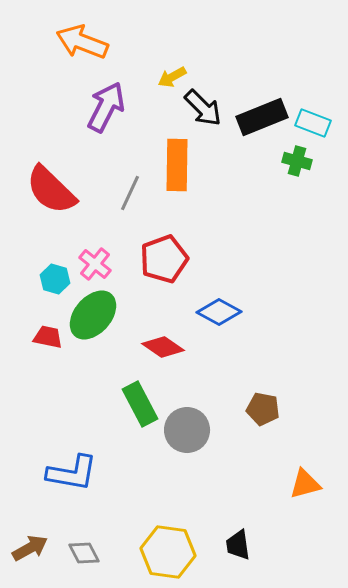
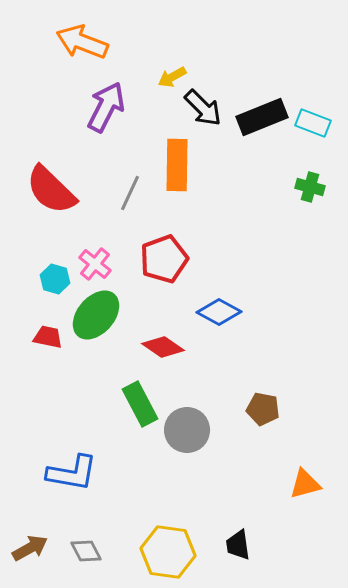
green cross: moved 13 px right, 26 px down
green ellipse: moved 3 px right
gray diamond: moved 2 px right, 2 px up
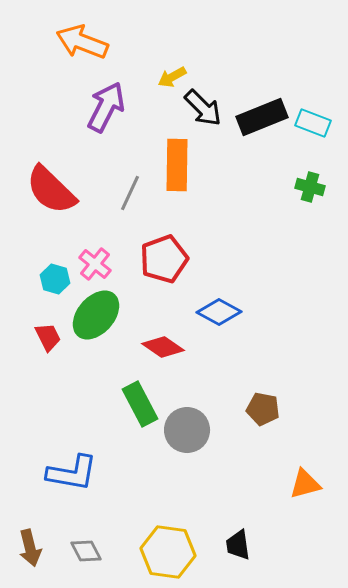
red trapezoid: rotated 52 degrees clockwise
brown arrow: rotated 105 degrees clockwise
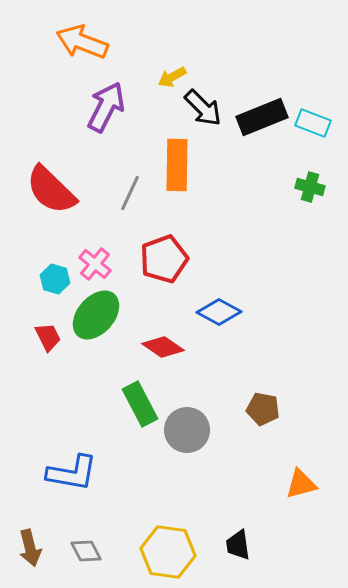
orange triangle: moved 4 px left
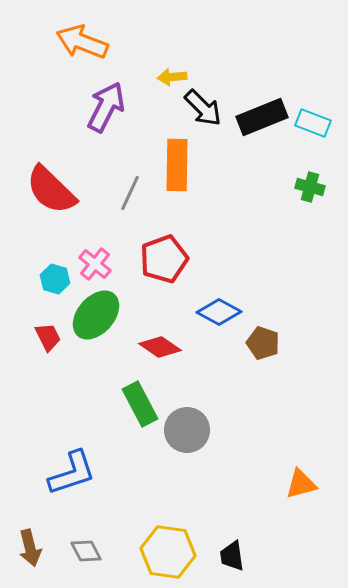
yellow arrow: rotated 24 degrees clockwise
red diamond: moved 3 px left
brown pentagon: moved 66 px up; rotated 8 degrees clockwise
blue L-shape: rotated 28 degrees counterclockwise
black trapezoid: moved 6 px left, 11 px down
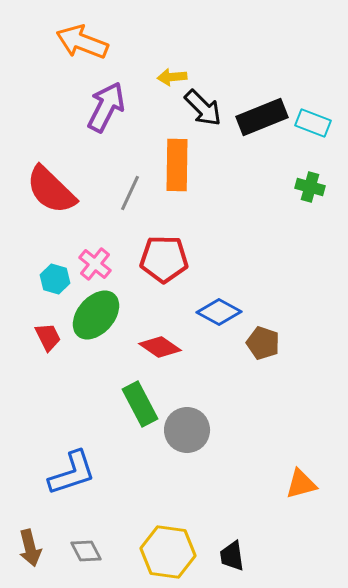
red pentagon: rotated 21 degrees clockwise
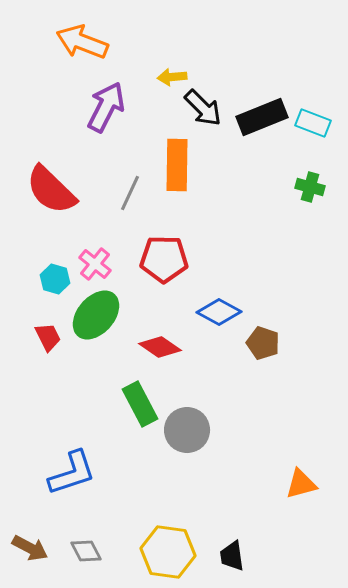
brown arrow: rotated 48 degrees counterclockwise
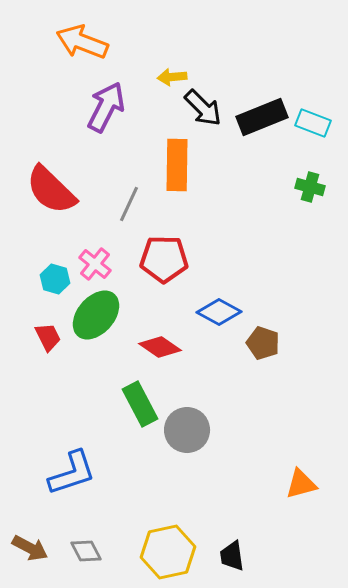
gray line: moved 1 px left, 11 px down
yellow hexagon: rotated 20 degrees counterclockwise
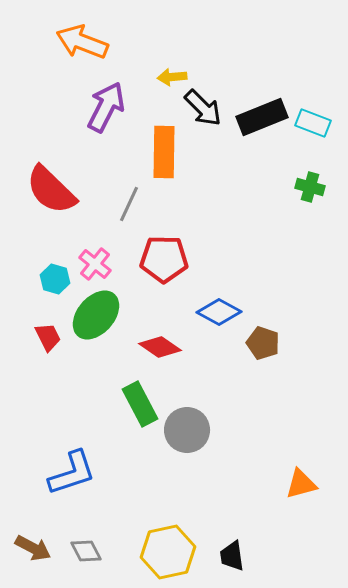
orange rectangle: moved 13 px left, 13 px up
brown arrow: moved 3 px right
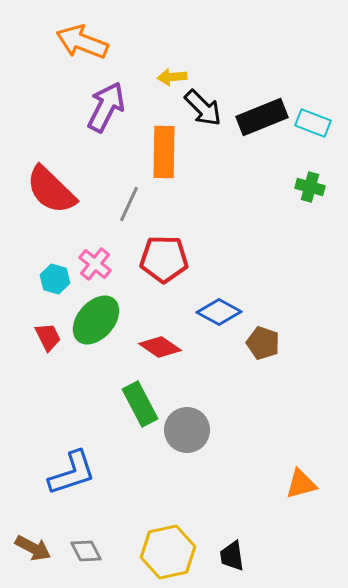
green ellipse: moved 5 px down
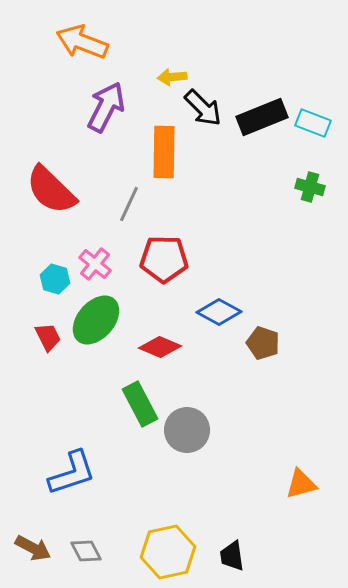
red diamond: rotated 12 degrees counterclockwise
